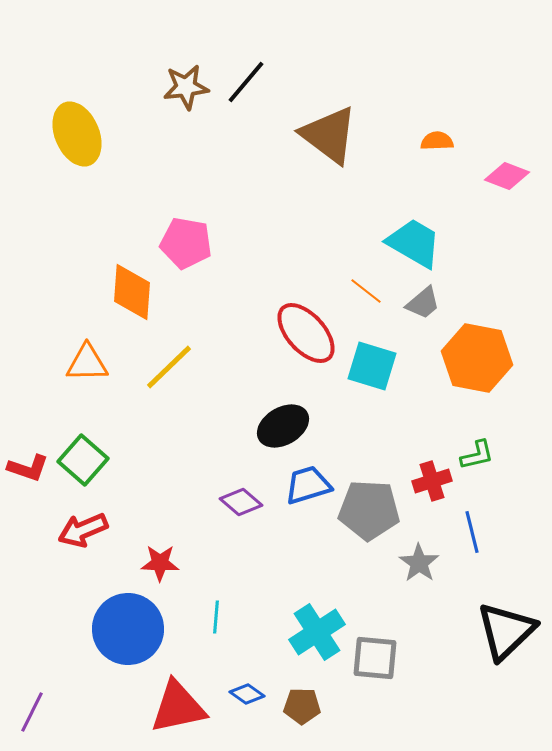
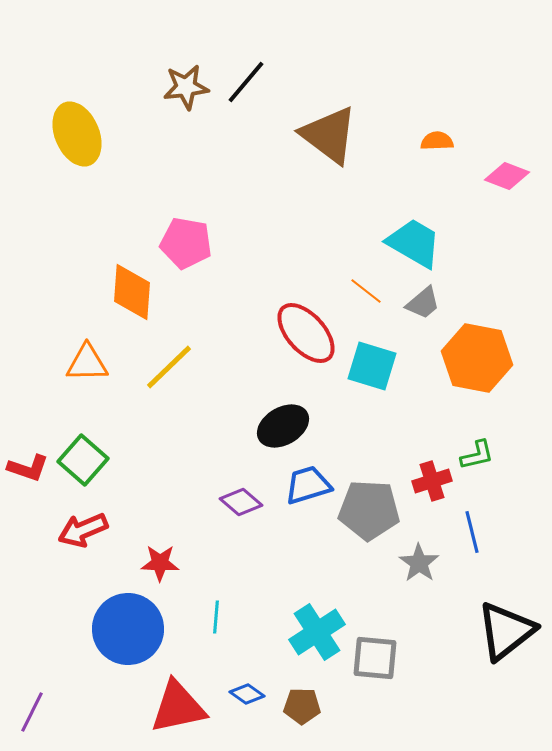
black triangle: rotated 6 degrees clockwise
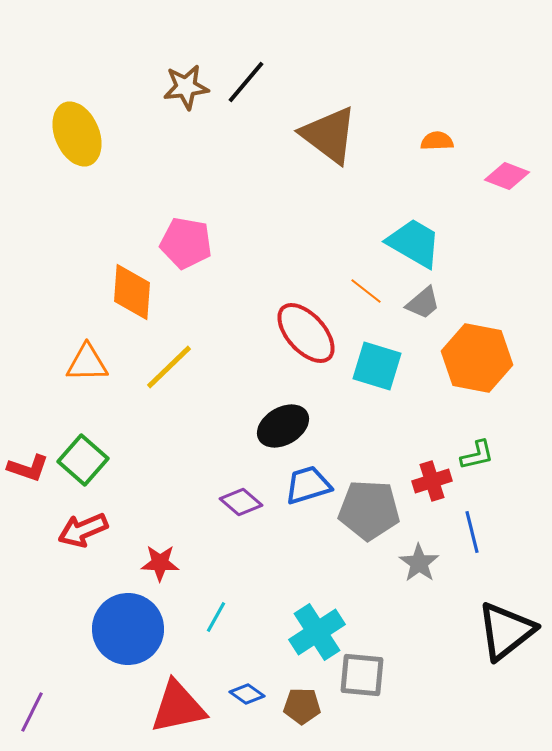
cyan square: moved 5 px right
cyan line: rotated 24 degrees clockwise
gray square: moved 13 px left, 17 px down
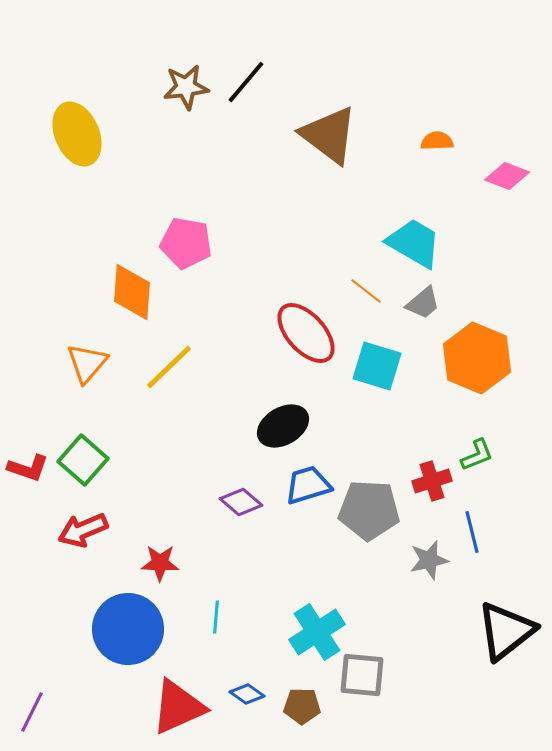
orange hexagon: rotated 12 degrees clockwise
orange triangle: rotated 48 degrees counterclockwise
green L-shape: rotated 9 degrees counterclockwise
gray star: moved 10 px right, 3 px up; rotated 24 degrees clockwise
cyan line: rotated 24 degrees counterclockwise
red triangle: rotated 12 degrees counterclockwise
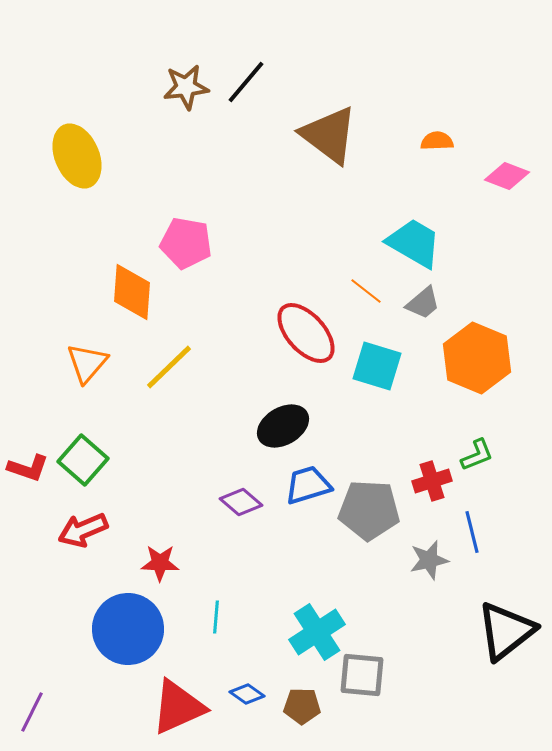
yellow ellipse: moved 22 px down
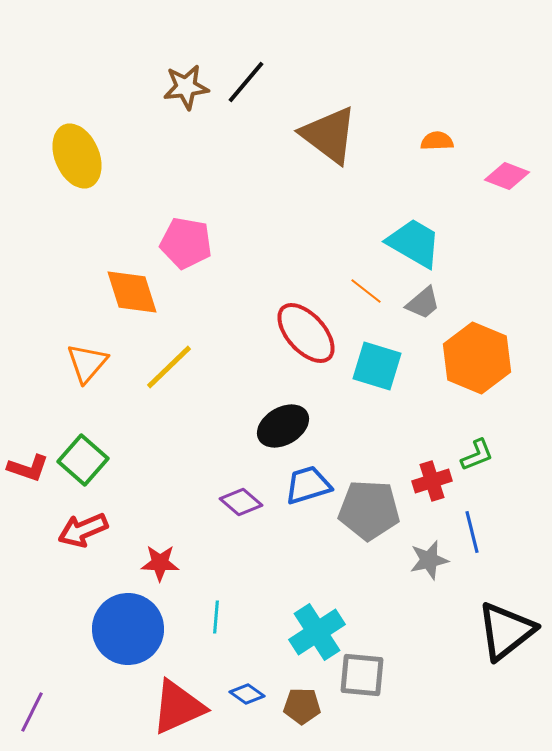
orange diamond: rotated 22 degrees counterclockwise
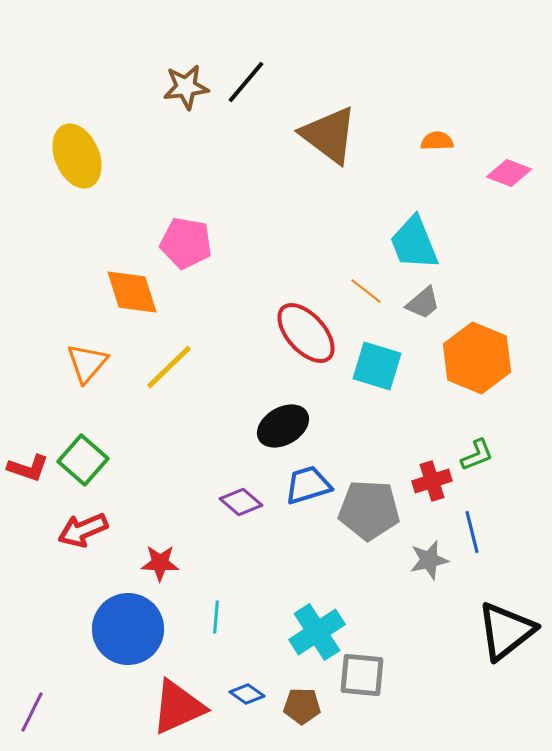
pink diamond: moved 2 px right, 3 px up
cyan trapezoid: rotated 142 degrees counterclockwise
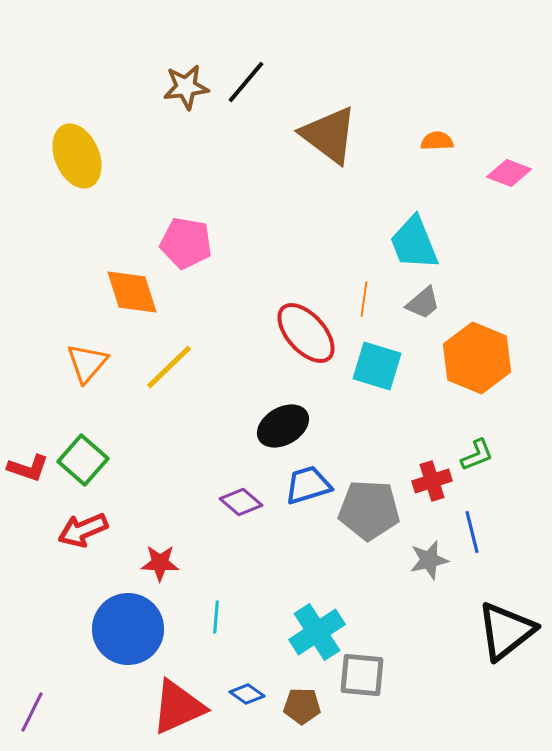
orange line: moved 2 px left, 8 px down; rotated 60 degrees clockwise
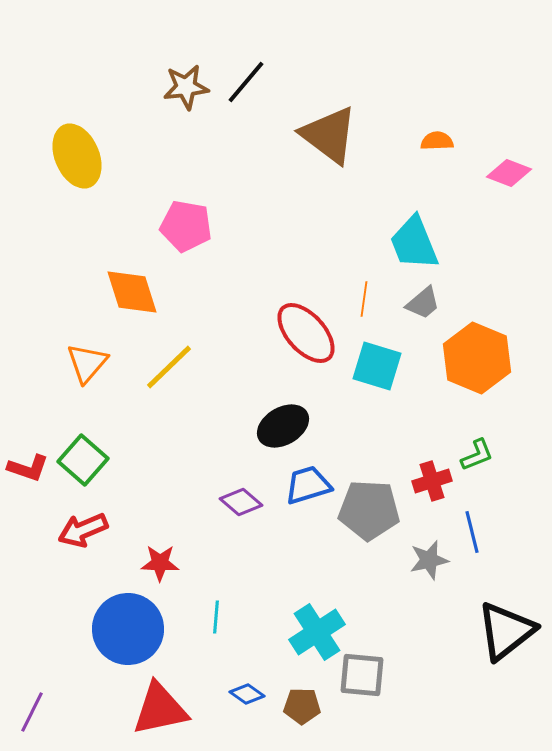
pink pentagon: moved 17 px up
red triangle: moved 18 px left, 2 px down; rotated 12 degrees clockwise
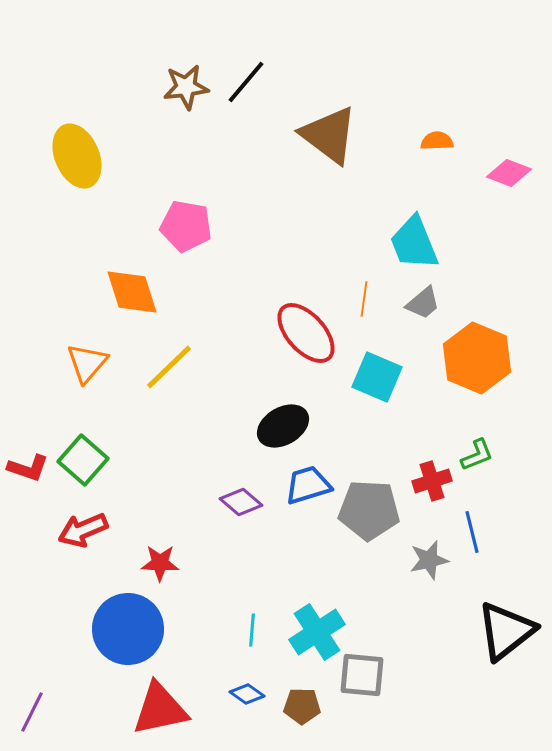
cyan square: moved 11 px down; rotated 6 degrees clockwise
cyan line: moved 36 px right, 13 px down
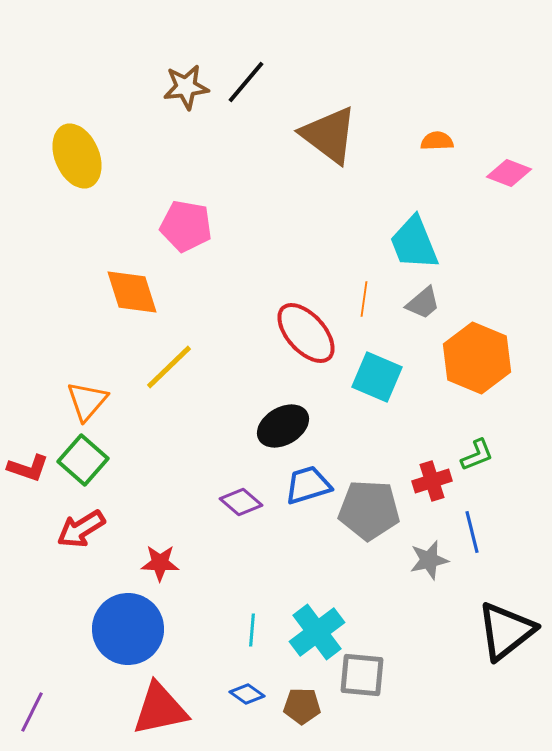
orange triangle: moved 38 px down
red arrow: moved 2 px left, 1 px up; rotated 9 degrees counterclockwise
cyan cross: rotated 4 degrees counterclockwise
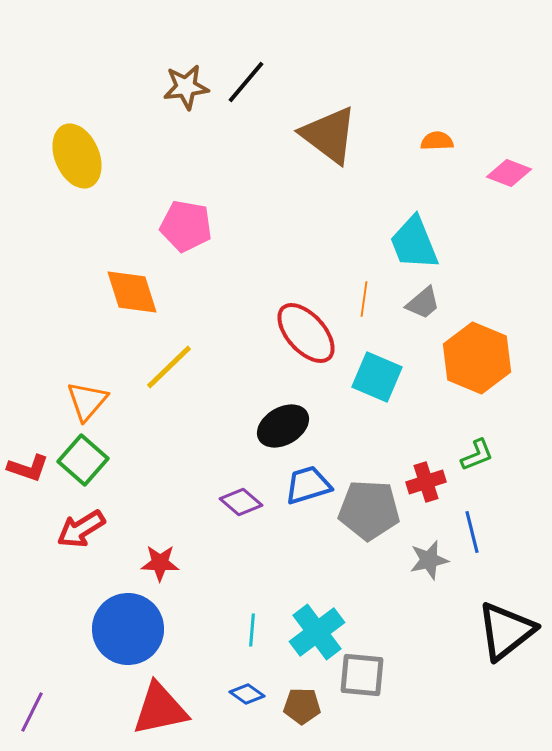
red cross: moved 6 px left, 1 px down
